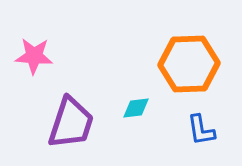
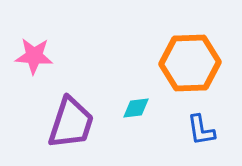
orange hexagon: moved 1 px right, 1 px up
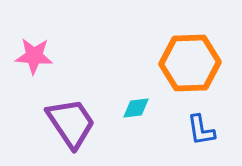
purple trapezoid: rotated 52 degrees counterclockwise
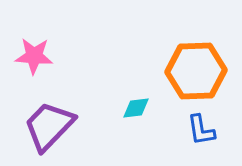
orange hexagon: moved 6 px right, 8 px down
purple trapezoid: moved 22 px left, 3 px down; rotated 102 degrees counterclockwise
